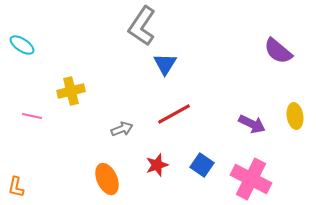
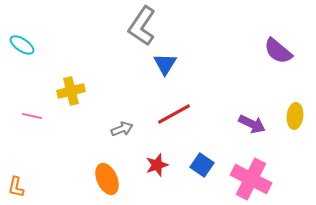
yellow ellipse: rotated 15 degrees clockwise
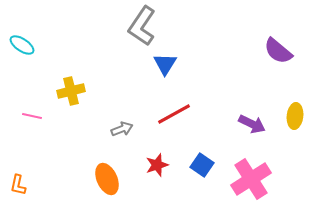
pink cross: rotated 30 degrees clockwise
orange L-shape: moved 2 px right, 2 px up
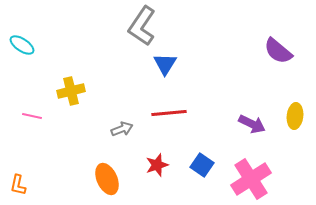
red line: moved 5 px left, 1 px up; rotated 24 degrees clockwise
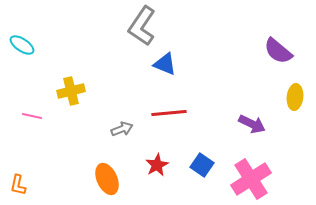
blue triangle: rotated 40 degrees counterclockwise
yellow ellipse: moved 19 px up
red star: rotated 10 degrees counterclockwise
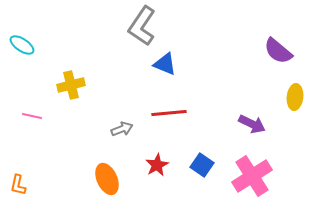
yellow cross: moved 6 px up
pink cross: moved 1 px right, 3 px up
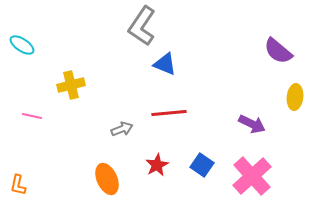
pink cross: rotated 9 degrees counterclockwise
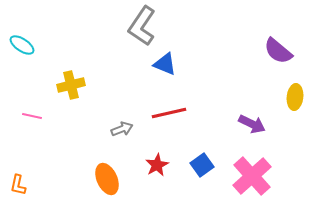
red line: rotated 8 degrees counterclockwise
blue square: rotated 20 degrees clockwise
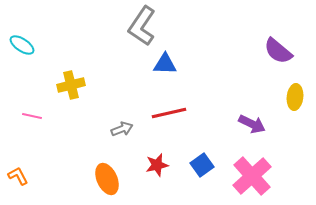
blue triangle: rotated 20 degrees counterclockwise
red star: rotated 15 degrees clockwise
orange L-shape: moved 9 px up; rotated 140 degrees clockwise
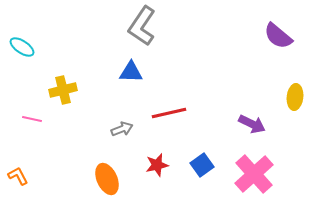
cyan ellipse: moved 2 px down
purple semicircle: moved 15 px up
blue triangle: moved 34 px left, 8 px down
yellow cross: moved 8 px left, 5 px down
pink line: moved 3 px down
pink cross: moved 2 px right, 2 px up
